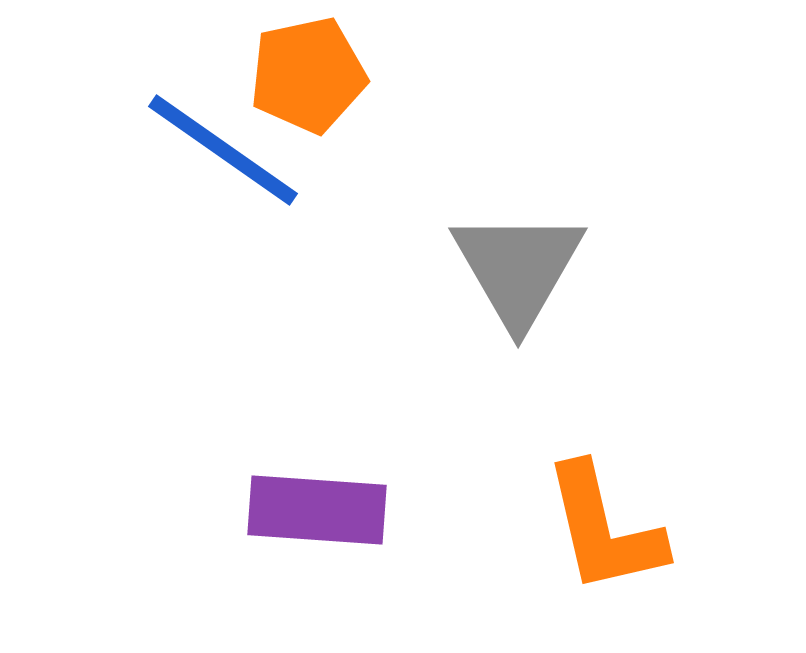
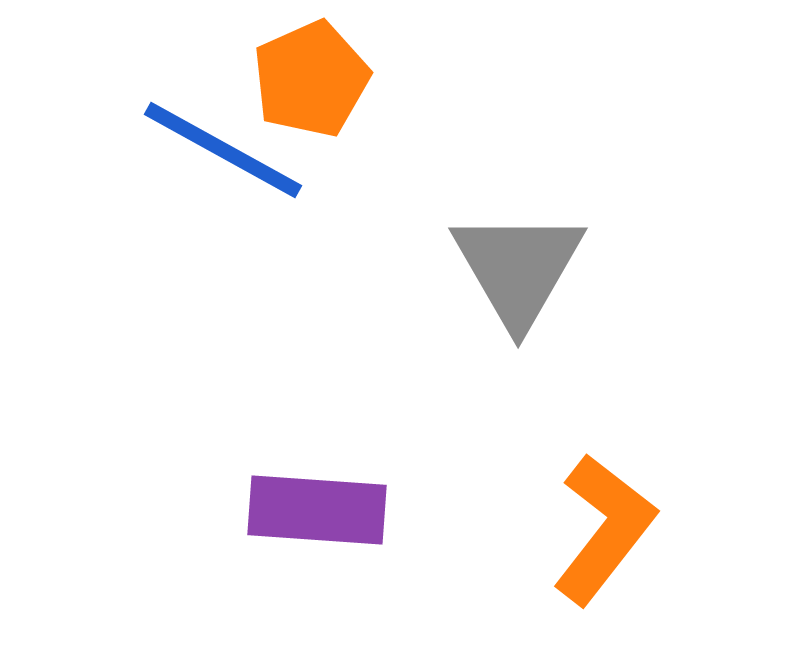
orange pentagon: moved 3 px right, 4 px down; rotated 12 degrees counterclockwise
blue line: rotated 6 degrees counterclockwise
orange L-shape: rotated 129 degrees counterclockwise
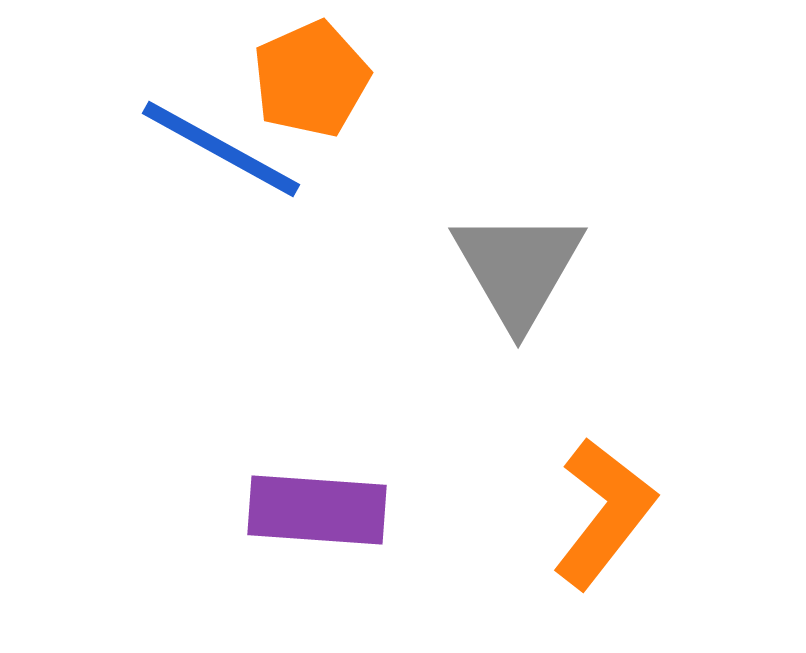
blue line: moved 2 px left, 1 px up
orange L-shape: moved 16 px up
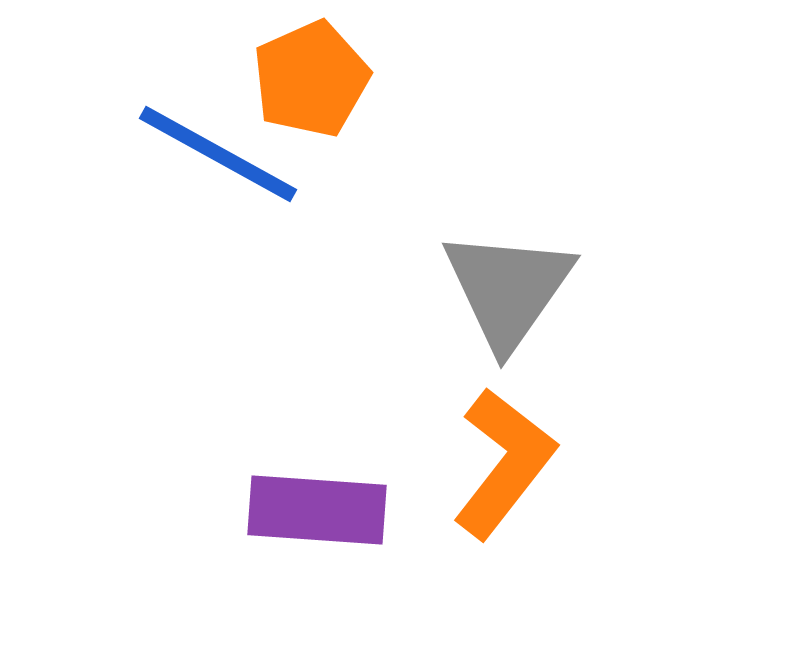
blue line: moved 3 px left, 5 px down
gray triangle: moved 10 px left, 21 px down; rotated 5 degrees clockwise
orange L-shape: moved 100 px left, 50 px up
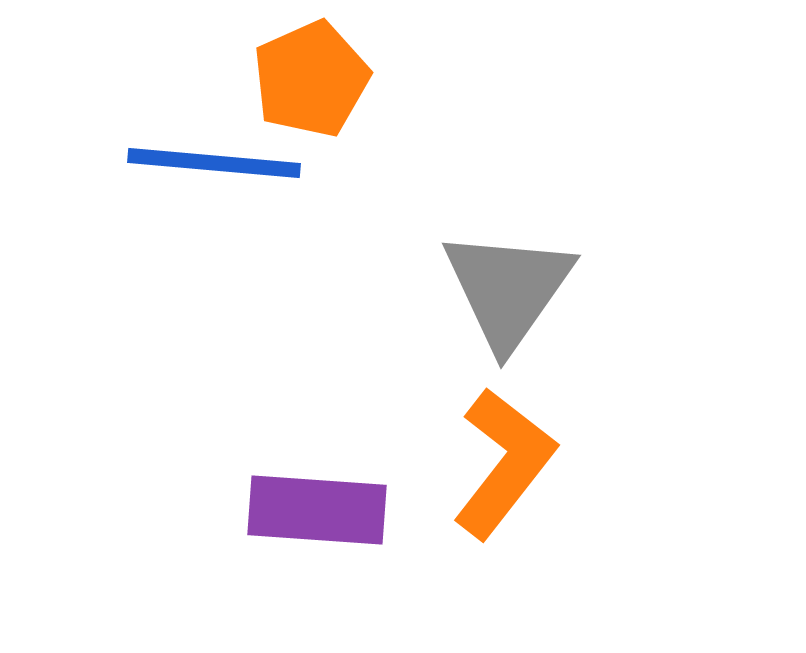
blue line: moved 4 px left, 9 px down; rotated 24 degrees counterclockwise
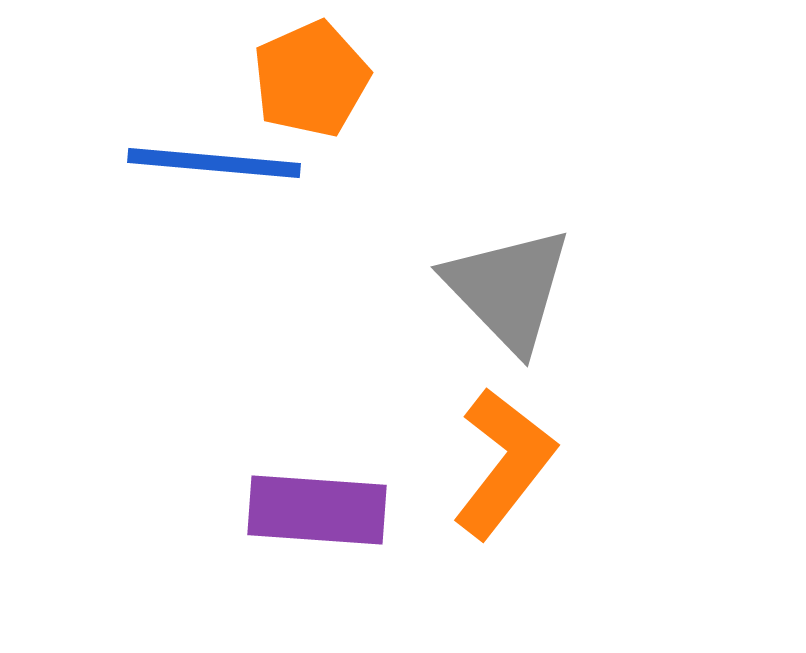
gray triangle: rotated 19 degrees counterclockwise
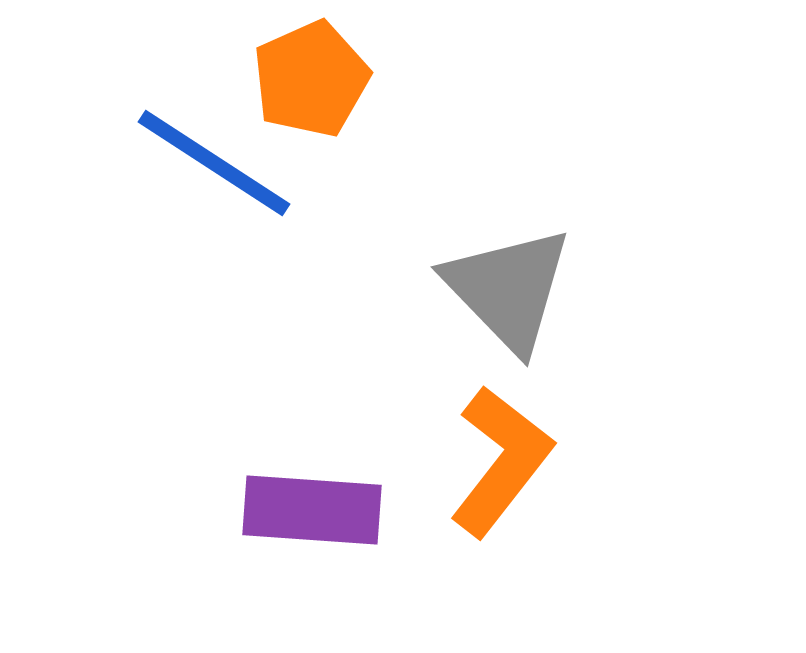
blue line: rotated 28 degrees clockwise
orange L-shape: moved 3 px left, 2 px up
purple rectangle: moved 5 px left
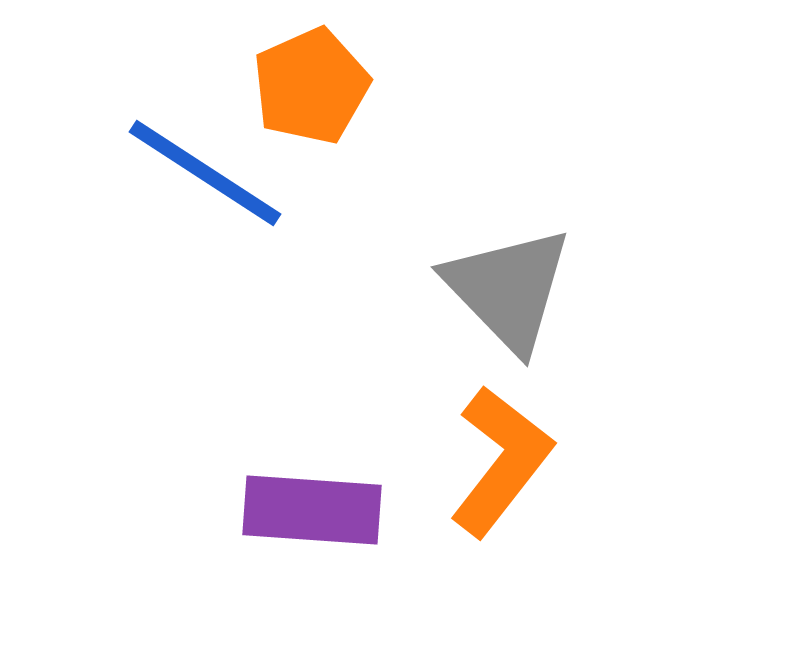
orange pentagon: moved 7 px down
blue line: moved 9 px left, 10 px down
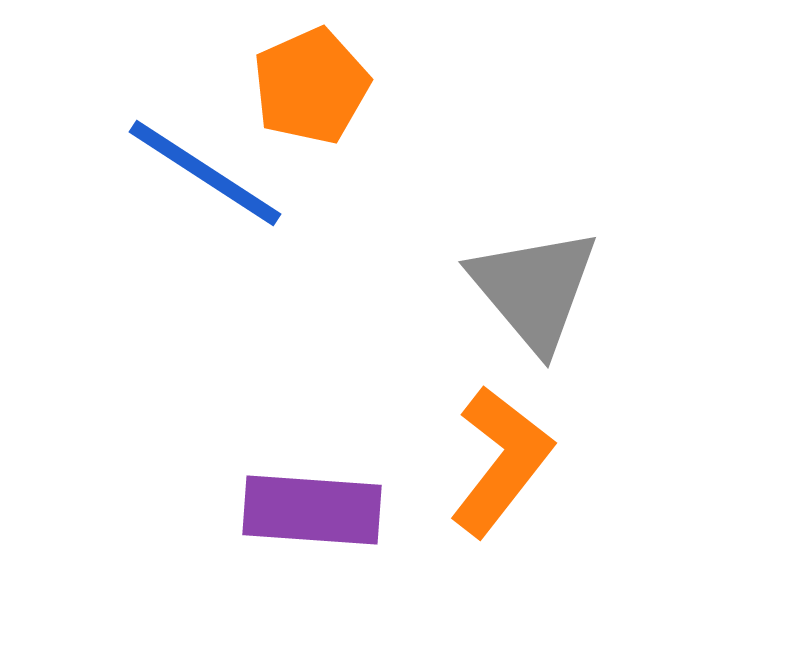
gray triangle: moved 26 px right; rotated 4 degrees clockwise
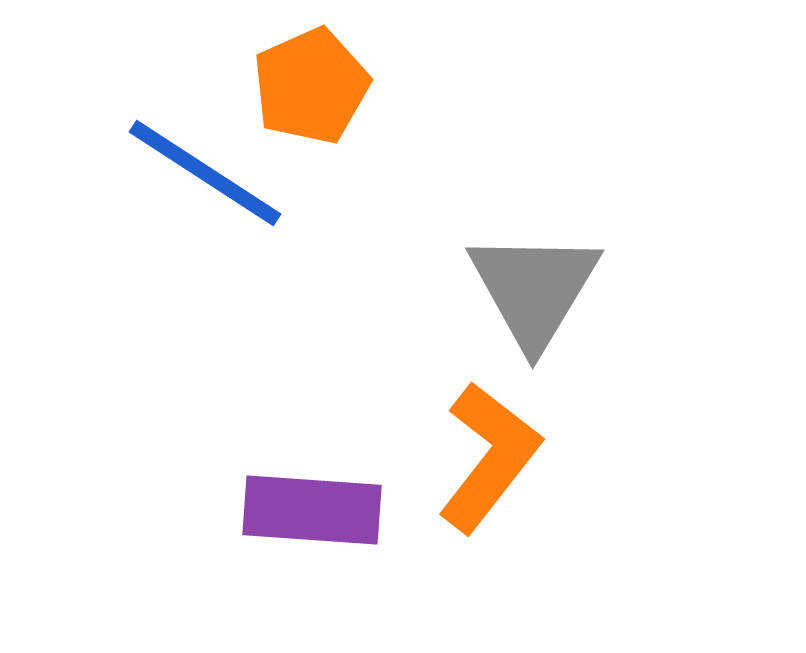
gray triangle: rotated 11 degrees clockwise
orange L-shape: moved 12 px left, 4 px up
